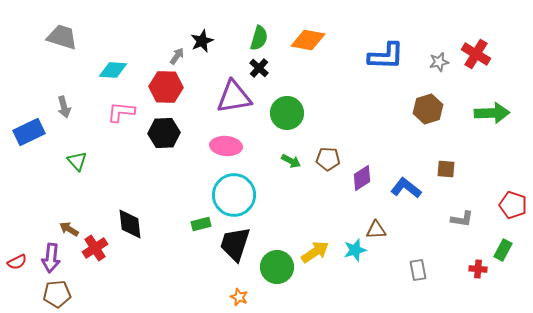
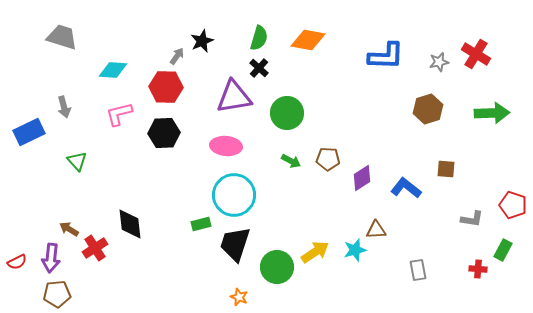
pink L-shape at (121, 112): moved 2 px left, 2 px down; rotated 20 degrees counterclockwise
gray L-shape at (462, 219): moved 10 px right
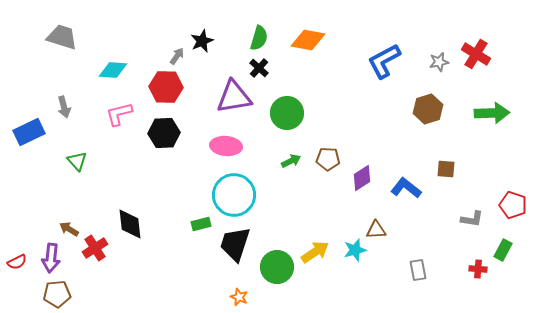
blue L-shape at (386, 56): moved 2 px left, 5 px down; rotated 150 degrees clockwise
green arrow at (291, 161): rotated 54 degrees counterclockwise
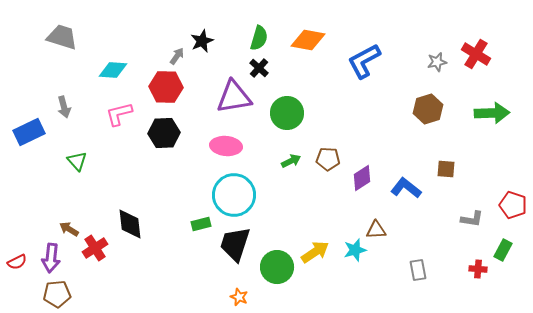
blue L-shape at (384, 61): moved 20 px left
gray star at (439, 62): moved 2 px left
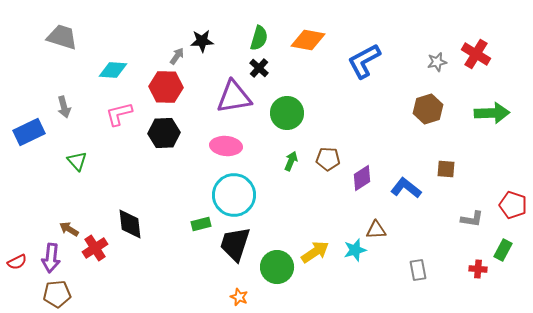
black star at (202, 41): rotated 20 degrees clockwise
green arrow at (291, 161): rotated 42 degrees counterclockwise
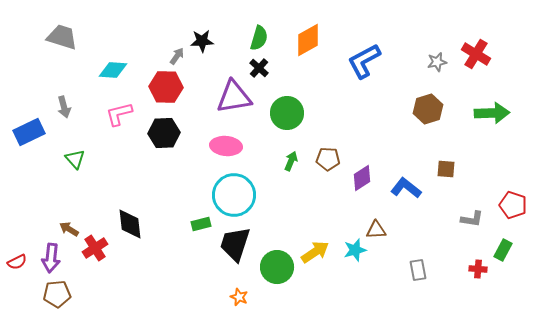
orange diamond at (308, 40): rotated 40 degrees counterclockwise
green triangle at (77, 161): moved 2 px left, 2 px up
